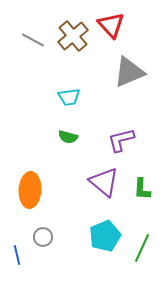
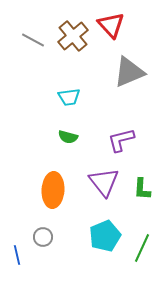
purple triangle: rotated 12 degrees clockwise
orange ellipse: moved 23 px right
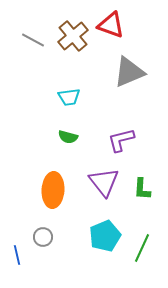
red triangle: rotated 28 degrees counterclockwise
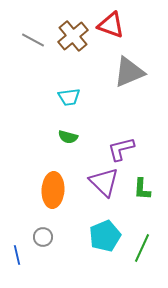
purple L-shape: moved 9 px down
purple triangle: rotated 8 degrees counterclockwise
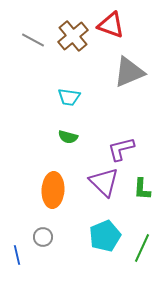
cyan trapezoid: rotated 15 degrees clockwise
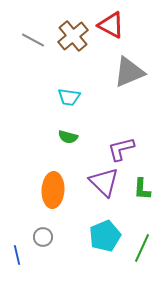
red triangle: rotated 8 degrees clockwise
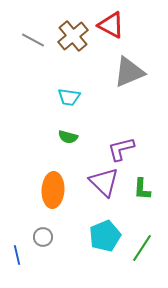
green line: rotated 8 degrees clockwise
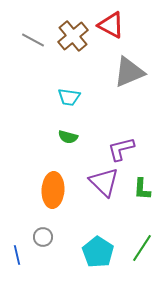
cyan pentagon: moved 7 px left, 16 px down; rotated 16 degrees counterclockwise
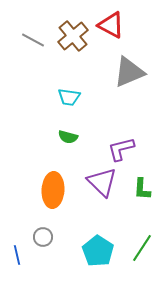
purple triangle: moved 2 px left
cyan pentagon: moved 1 px up
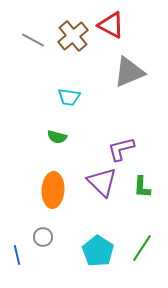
green semicircle: moved 11 px left
green L-shape: moved 2 px up
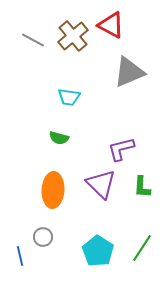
green semicircle: moved 2 px right, 1 px down
purple triangle: moved 1 px left, 2 px down
blue line: moved 3 px right, 1 px down
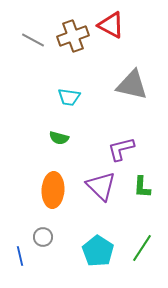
brown cross: rotated 20 degrees clockwise
gray triangle: moved 3 px right, 13 px down; rotated 36 degrees clockwise
purple triangle: moved 2 px down
